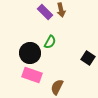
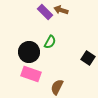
brown arrow: rotated 120 degrees clockwise
black circle: moved 1 px left, 1 px up
pink rectangle: moved 1 px left, 1 px up
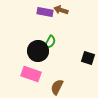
purple rectangle: rotated 35 degrees counterclockwise
black circle: moved 9 px right, 1 px up
black square: rotated 16 degrees counterclockwise
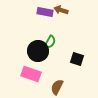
black square: moved 11 px left, 1 px down
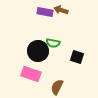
green semicircle: moved 3 px right, 1 px down; rotated 72 degrees clockwise
black square: moved 2 px up
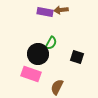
brown arrow: rotated 24 degrees counterclockwise
green semicircle: moved 2 px left; rotated 72 degrees counterclockwise
black circle: moved 3 px down
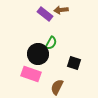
purple rectangle: moved 2 px down; rotated 28 degrees clockwise
black square: moved 3 px left, 6 px down
